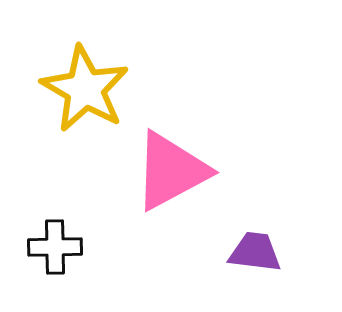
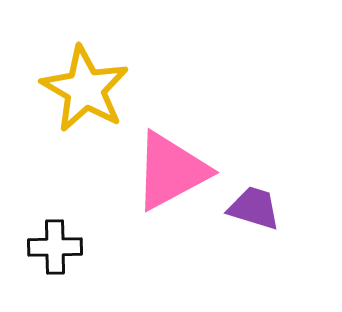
purple trapezoid: moved 1 px left, 44 px up; rotated 10 degrees clockwise
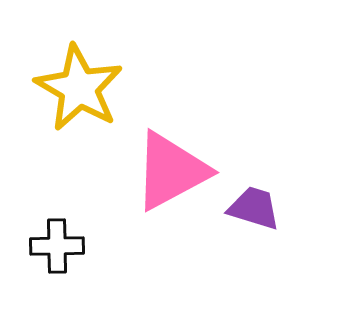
yellow star: moved 6 px left, 1 px up
black cross: moved 2 px right, 1 px up
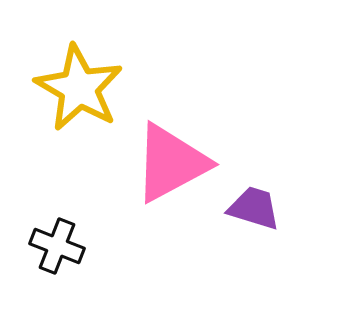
pink triangle: moved 8 px up
black cross: rotated 22 degrees clockwise
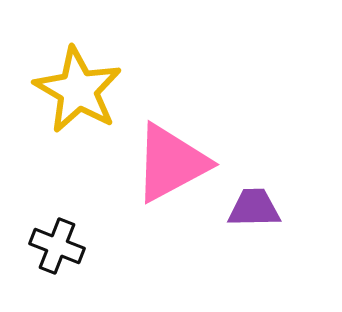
yellow star: moved 1 px left, 2 px down
purple trapezoid: rotated 18 degrees counterclockwise
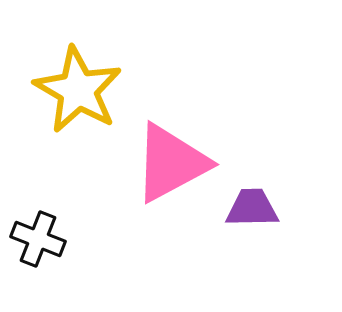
purple trapezoid: moved 2 px left
black cross: moved 19 px left, 7 px up
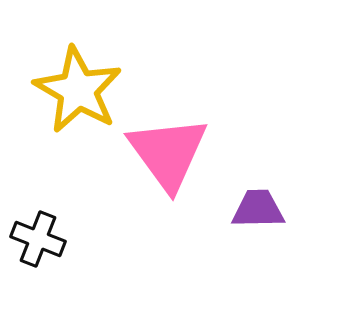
pink triangle: moved 3 px left, 10 px up; rotated 38 degrees counterclockwise
purple trapezoid: moved 6 px right, 1 px down
